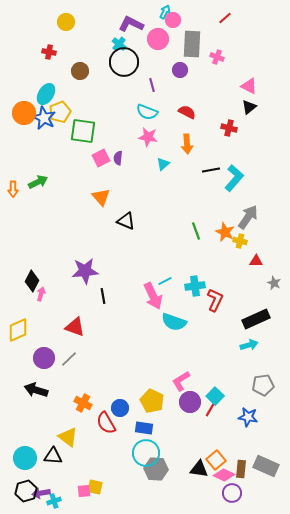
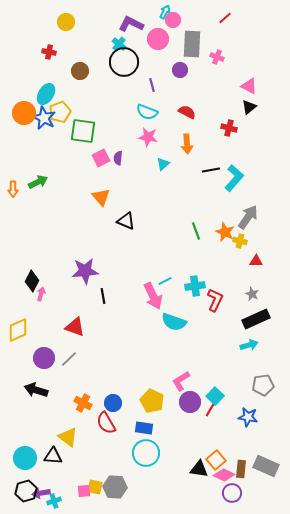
gray star at (274, 283): moved 22 px left, 11 px down
blue circle at (120, 408): moved 7 px left, 5 px up
gray hexagon at (156, 469): moved 41 px left, 18 px down
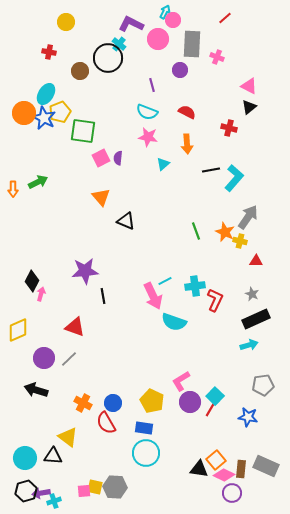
black circle at (124, 62): moved 16 px left, 4 px up
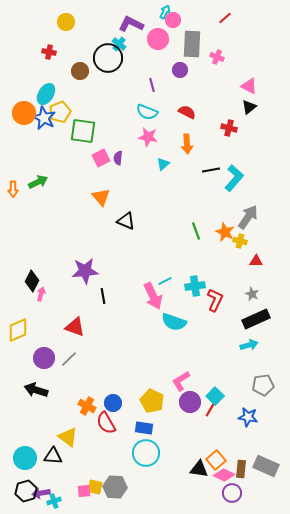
orange cross at (83, 403): moved 4 px right, 3 px down
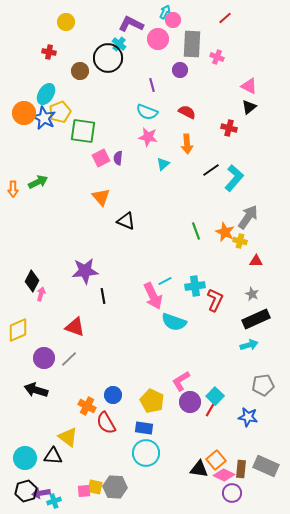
black line at (211, 170): rotated 24 degrees counterclockwise
blue circle at (113, 403): moved 8 px up
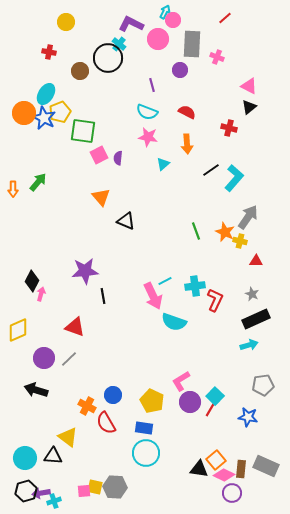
pink square at (101, 158): moved 2 px left, 3 px up
green arrow at (38, 182): rotated 24 degrees counterclockwise
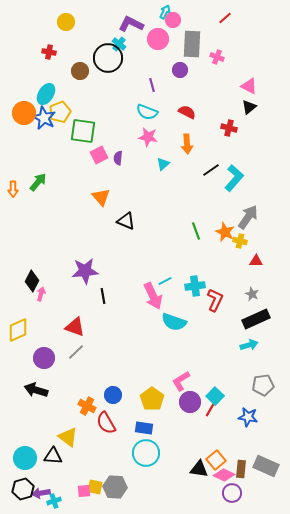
gray line at (69, 359): moved 7 px right, 7 px up
yellow pentagon at (152, 401): moved 2 px up; rotated 10 degrees clockwise
black hexagon at (26, 491): moved 3 px left, 2 px up
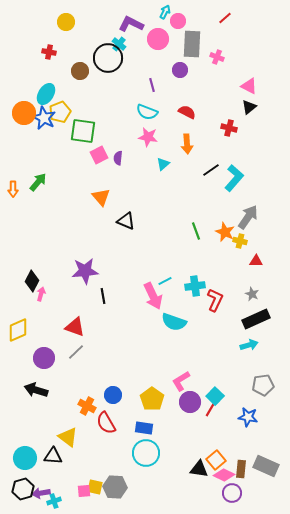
pink circle at (173, 20): moved 5 px right, 1 px down
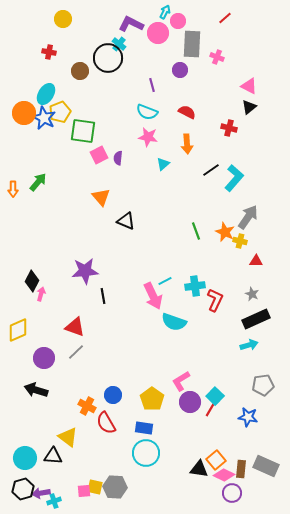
yellow circle at (66, 22): moved 3 px left, 3 px up
pink circle at (158, 39): moved 6 px up
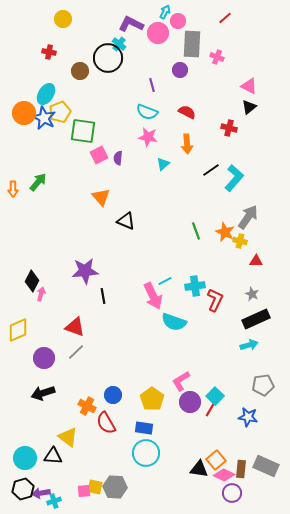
black arrow at (36, 390): moved 7 px right, 3 px down; rotated 35 degrees counterclockwise
